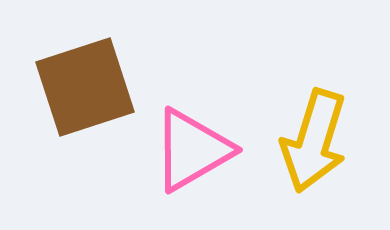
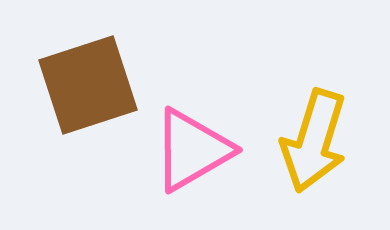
brown square: moved 3 px right, 2 px up
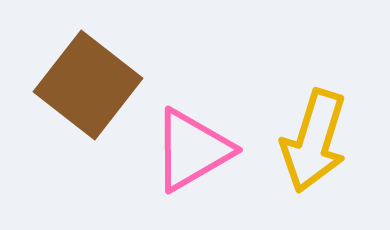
brown square: rotated 34 degrees counterclockwise
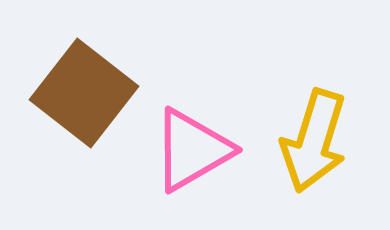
brown square: moved 4 px left, 8 px down
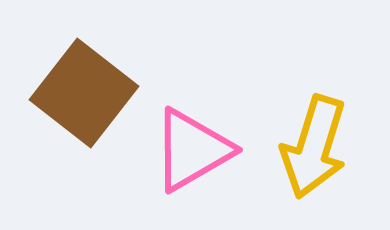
yellow arrow: moved 6 px down
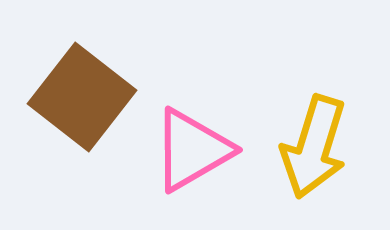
brown square: moved 2 px left, 4 px down
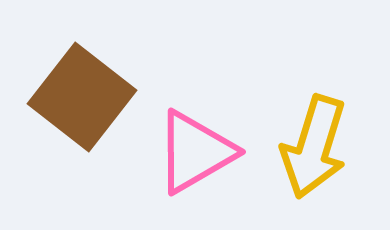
pink triangle: moved 3 px right, 2 px down
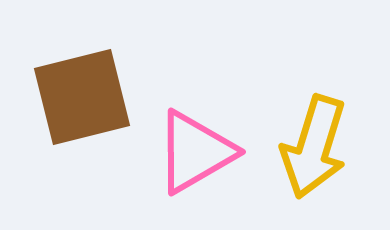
brown square: rotated 38 degrees clockwise
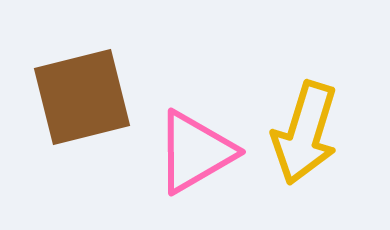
yellow arrow: moved 9 px left, 14 px up
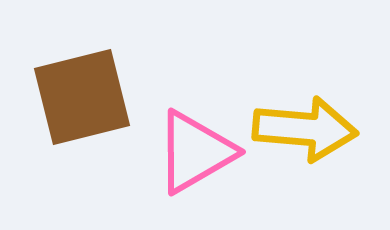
yellow arrow: moved 4 px up; rotated 102 degrees counterclockwise
